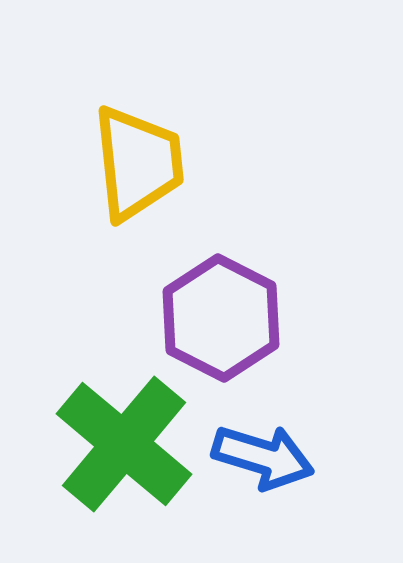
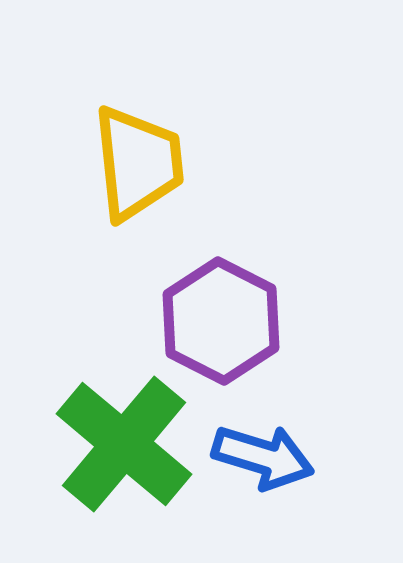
purple hexagon: moved 3 px down
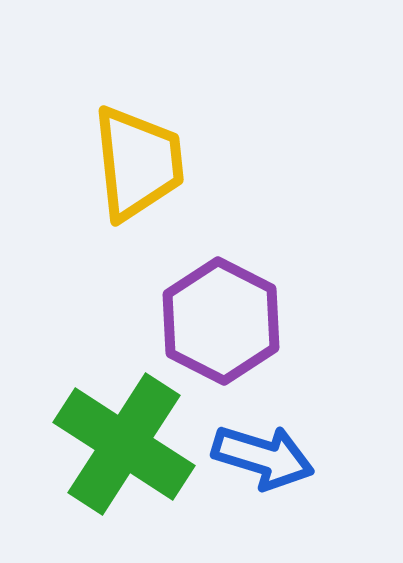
green cross: rotated 7 degrees counterclockwise
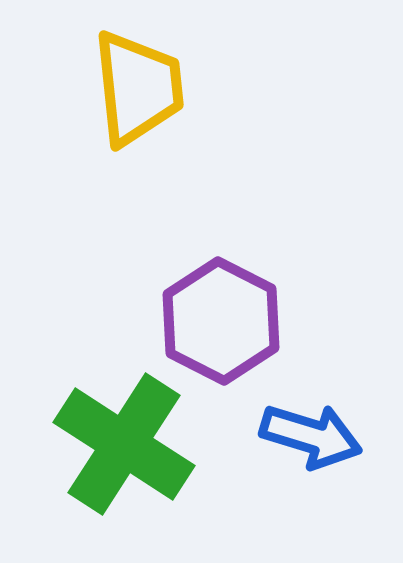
yellow trapezoid: moved 75 px up
blue arrow: moved 48 px right, 21 px up
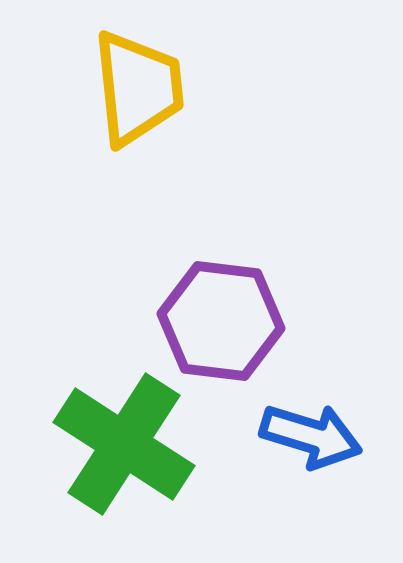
purple hexagon: rotated 20 degrees counterclockwise
